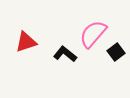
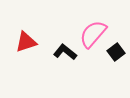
black L-shape: moved 2 px up
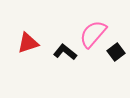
red triangle: moved 2 px right, 1 px down
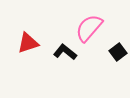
pink semicircle: moved 4 px left, 6 px up
black square: moved 2 px right
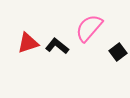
black L-shape: moved 8 px left, 6 px up
